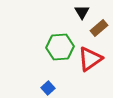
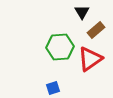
brown rectangle: moved 3 px left, 2 px down
blue square: moved 5 px right; rotated 24 degrees clockwise
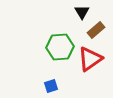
blue square: moved 2 px left, 2 px up
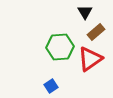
black triangle: moved 3 px right
brown rectangle: moved 2 px down
blue square: rotated 16 degrees counterclockwise
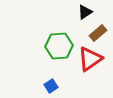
black triangle: rotated 28 degrees clockwise
brown rectangle: moved 2 px right, 1 px down
green hexagon: moved 1 px left, 1 px up
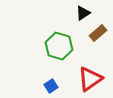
black triangle: moved 2 px left, 1 px down
green hexagon: rotated 20 degrees clockwise
red triangle: moved 20 px down
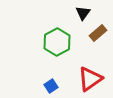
black triangle: rotated 21 degrees counterclockwise
green hexagon: moved 2 px left, 4 px up; rotated 16 degrees clockwise
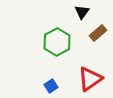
black triangle: moved 1 px left, 1 px up
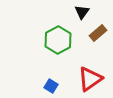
green hexagon: moved 1 px right, 2 px up
blue square: rotated 24 degrees counterclockwise
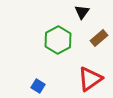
brown rectangle: moved 1 px right, 5 px down
blue square: moved 13 px left
